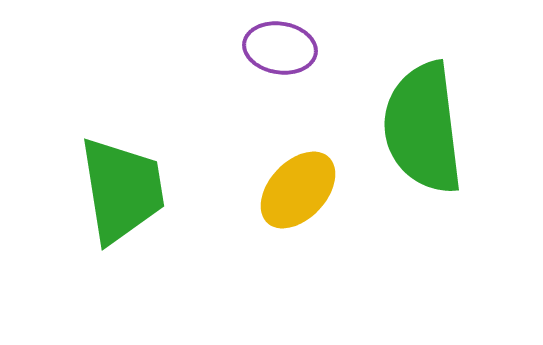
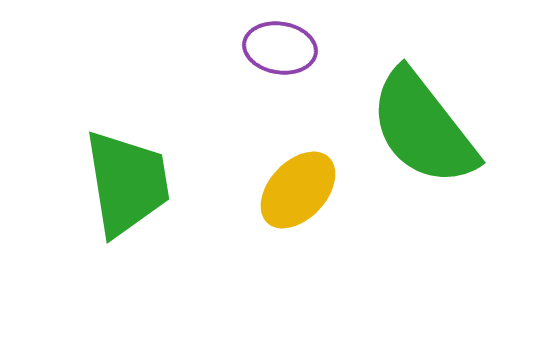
green semicircle: rotated 31 degrees counterclockwise
green trapezoid: moved 5 px right, 7 px up
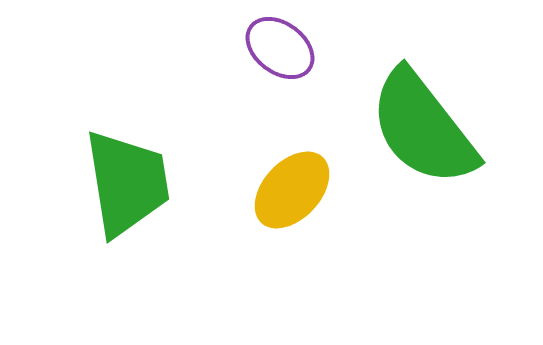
purple ellipse: rotated 28 degrees clockwise
yellow ellipse: moved 6 px left
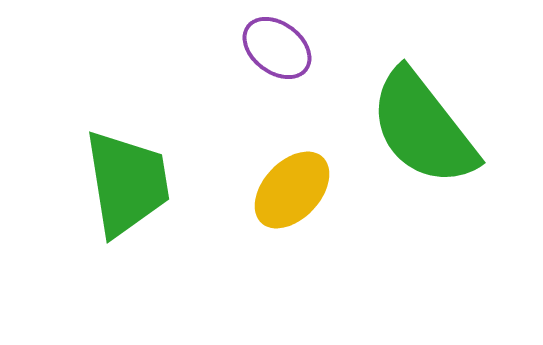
purple ellipse: moved 3 px left
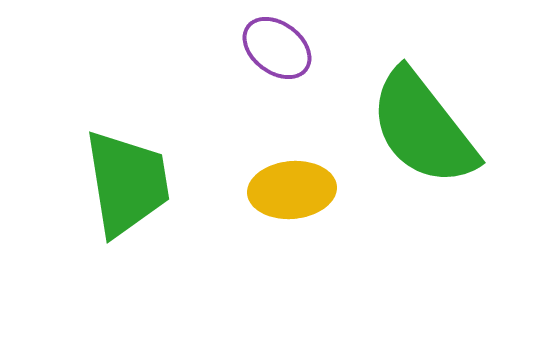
yellow ellipse: rotated 42 degrees clockwise
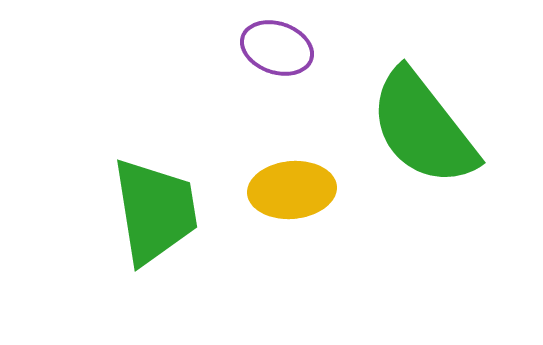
purple ellipse: rotated 18 degrees counterclockwise
green trapezoid: moved 28 px right, 28 px down
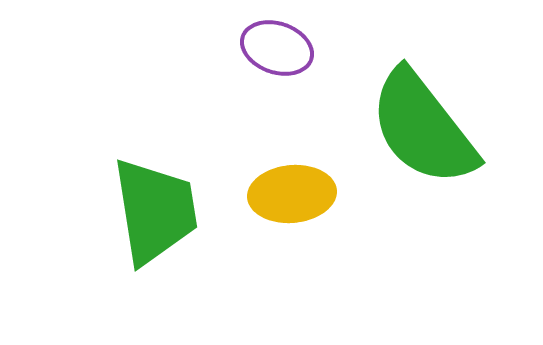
yellow ellipse: moved 4 px down
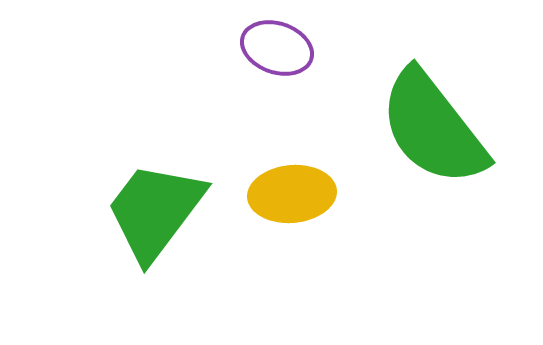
green semicircle: moved 10 px right
green trapezoid: rotated 134 degrees counterclockwise
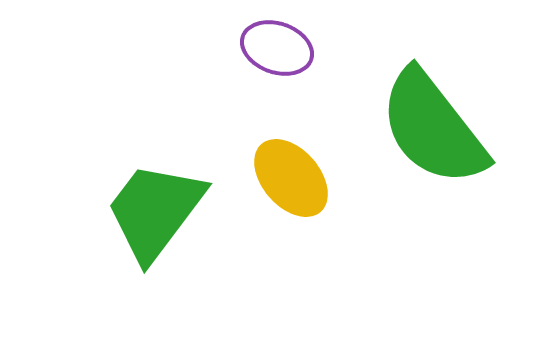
yellow ellipse: moved 1 px left, 16 px up; rotated 54 degrees clockwise
